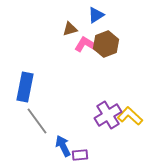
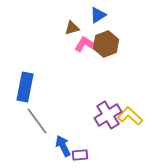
blue triangle: moved 2 px right
brown triangle: moved 2 px right, 1 px up
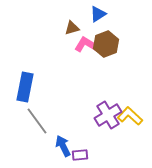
blue triangle: moved 1 px up
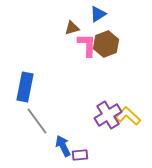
pink L-shape: rotated 60 degrees clockwise
yellow L-shape: moved 2 px left
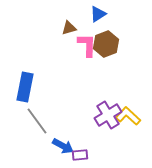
brown triangle: moved 3 px left
blue arrow: rotated 145 degrees clockwise
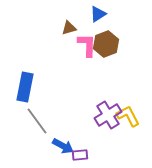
yellow L-shape: rotated 20 degrees clockwise
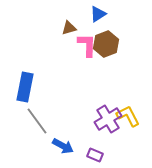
purple cross: moved 4 px down
purple rectangle: moved 15 px right; rotated 28 degrees clockwise
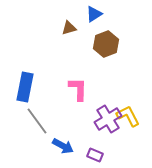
blue triangle: moved 4 px left
pink L-shape: moved 9 px left, 44 px down
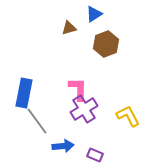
blue rectangle: moved 1 px left, 6 px down
purple cross: moved 24 px left, 10 px up
blue arrow: rotated 35 degrees counterclockwise
